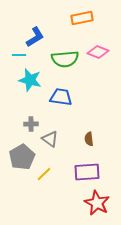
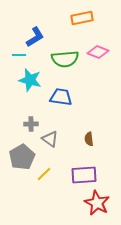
purple rectangle: moved 3 px left, 3 px down
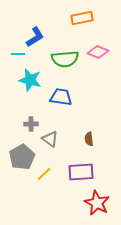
cyan line: moved 1 px left, 1 px up
purple rectangle: moved 3 px left, 3 px up
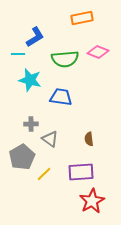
red star: moved 5 px left, 2 px up; rotated 15 degrees clockwise
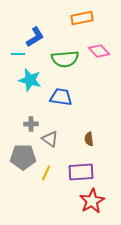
pink diamond: moved 1 px right, 1 px up; rotated 25 degrees clockwise
gray pentagon: moved 1 px right; rotated 30 degrees clockwise
yellow line: moved 2 px right, 1 px up; rotated 21 degrees counterclockwise
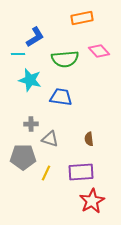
gray triangle: rotated 18 degrees counterclockwise
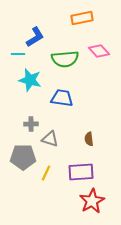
blue trapezoid: moved 1 px right, 1 px down
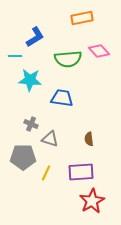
cyan line: moved 3 px left, 2 px down
green semicircle: moved 3 px right
cyan star: rotated 10 degrees counterclockwise
gray cross: rotated 24 degrees clockwise
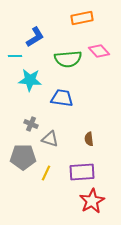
purple rectangle: moved 1 px right
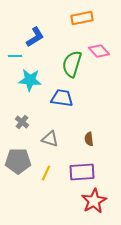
green semicircle: moved 4 px right, 5 px down; rotated 112 degrees clockwise
gray cross: moved 9 px left, 2 px up; rotated 16 degrees clockwise
gray pentagon: moved 5 px left, 4 px down
red star: moved 2 px right
